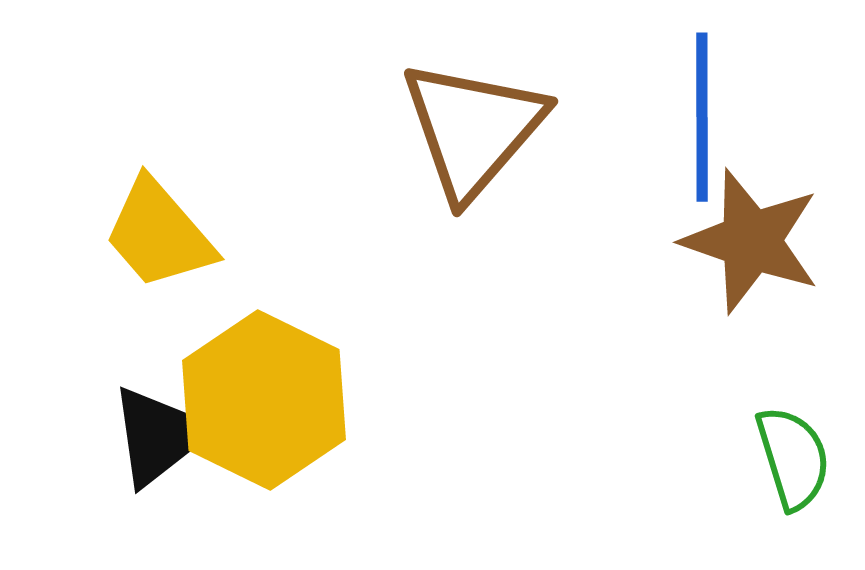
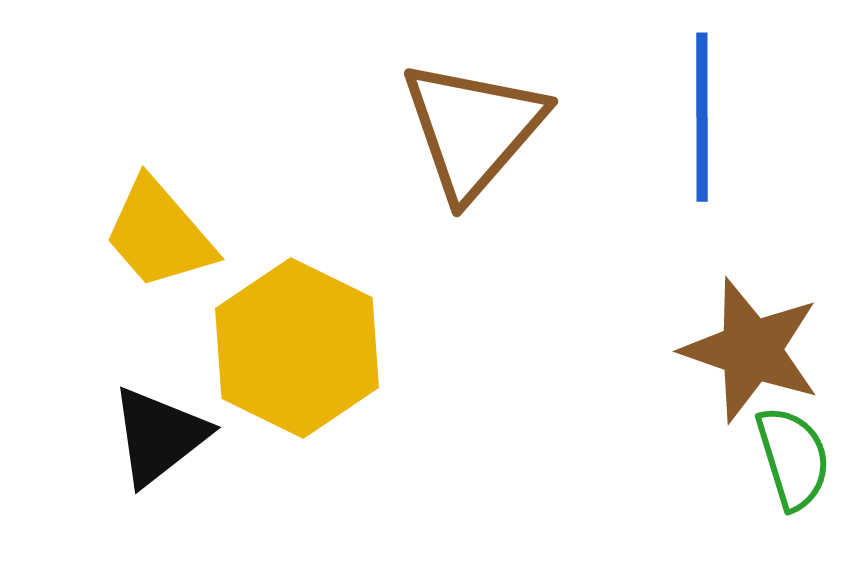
brown star: moved 109 px down
yellow hexagon: moved 33 px right, 52 px up
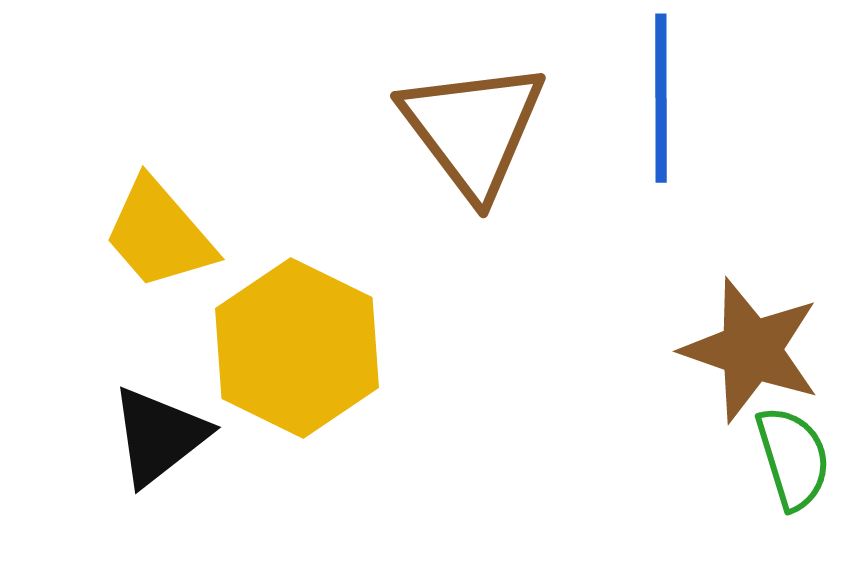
blue line: moved 41 px left, 19 px up
brown triangle: rotated 18 degrees counterclockwise
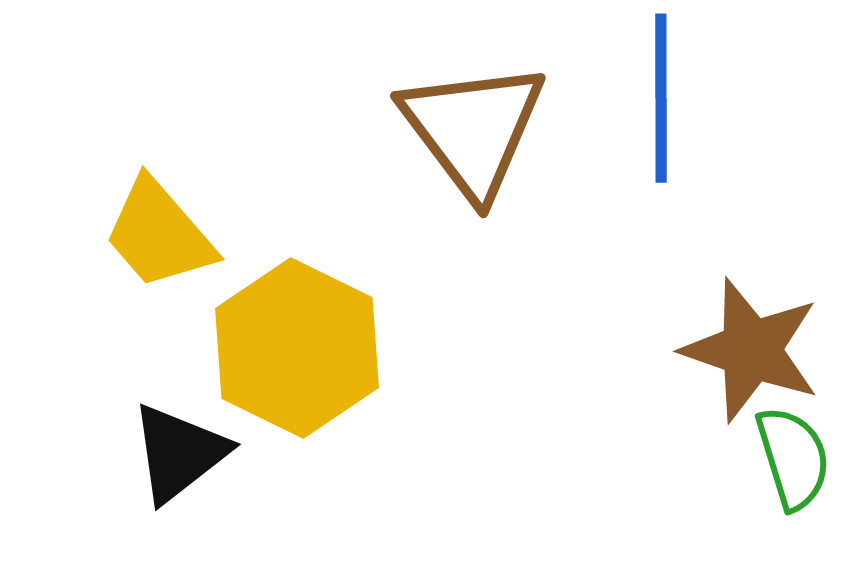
black triangle: moved 20 px right, 17 px down
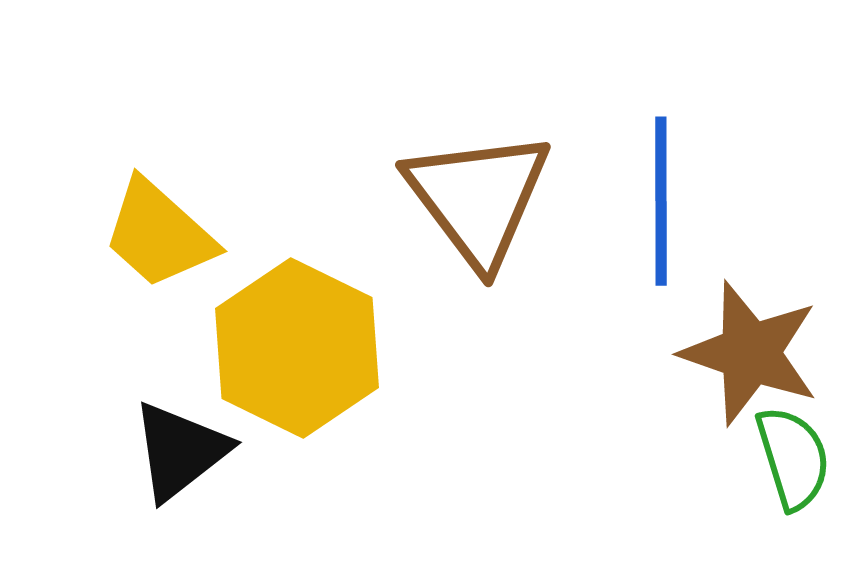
blue line: moved 103 px down
brown triangle: moved 5 px right, 69 px down
yellow trapezoid: rotated 7 degrees counterclockwise
brown star: moved 1 px left, 3 px down
black triangle: moved 1 px right, 2 px up
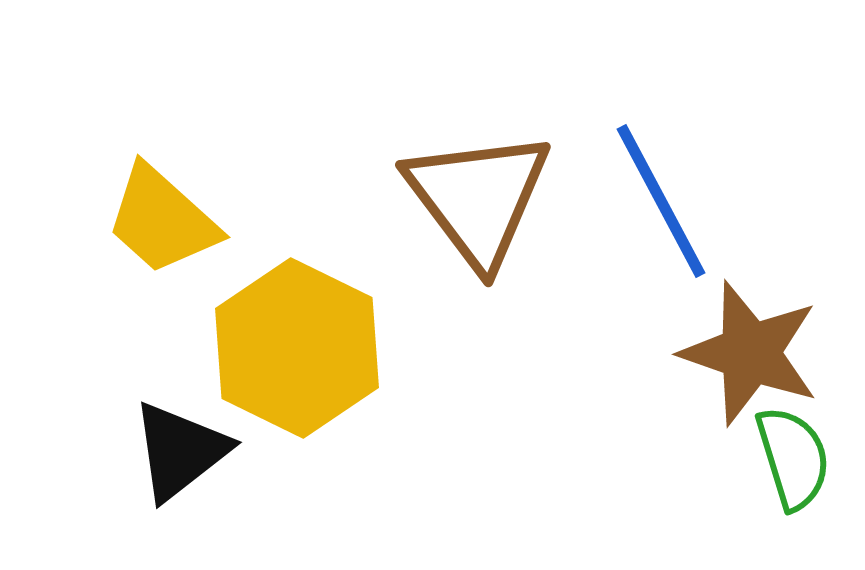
blue line: rotated 28 degrees counterclockwise
yellow trapezoid: moved 3 px right, 14 px up
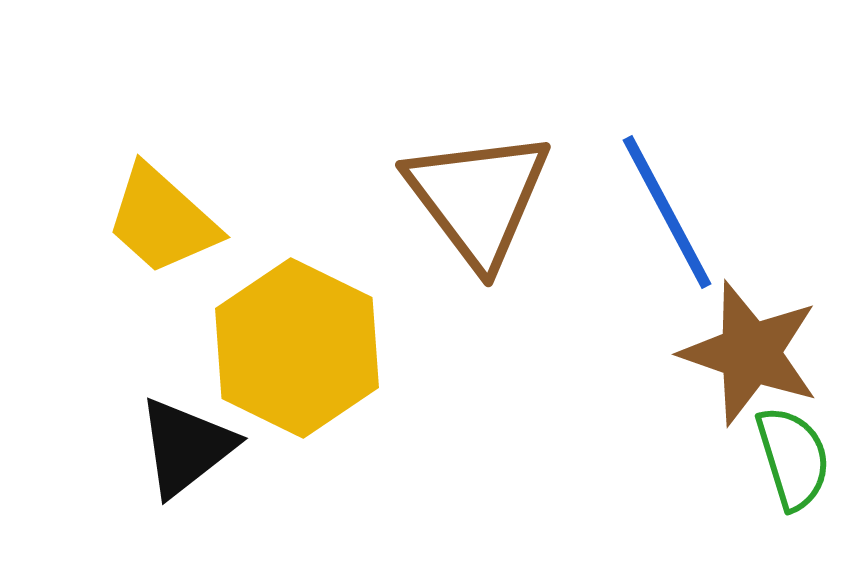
blue line: moved 6 px right, 11 px down
black triangle: moved 6 px right, 4 px up
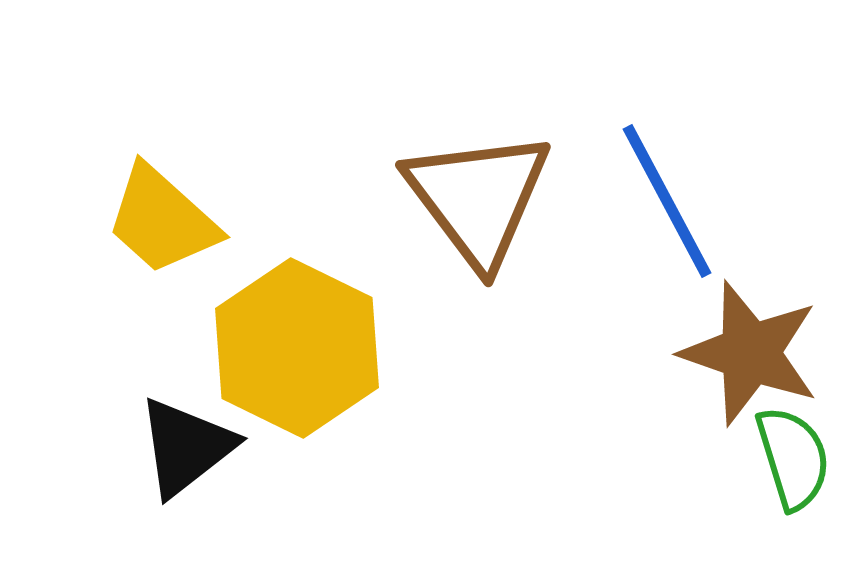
blue line: moved 11 px up
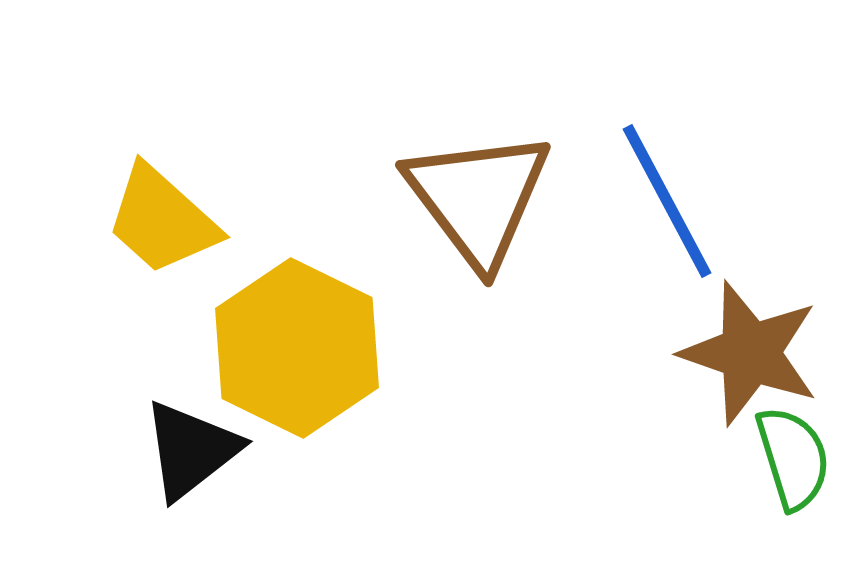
black triangle: moved 5 px right, 3 px down
